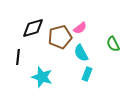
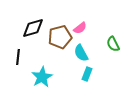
cyan star: rotated 25 degrees clockwise
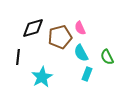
pink semicircle: rotated 104 degrees clockwise
green semicircle: moved 6 px left, 13 px down
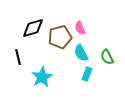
black line: rotated 21 degrees counterclockwise
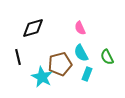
brown pentagon: moved 27 px down
cyan star: rotated 15 degrees counterclockwise
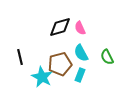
black diamond: moved 27 px right, 1 px up
black line: moved 2 px right
cyan rectangle: moved 7 px left, 1 px down
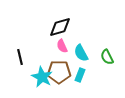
pink semicircle: moved 18 px left, 18 px down
brown pentagon: moved 1 px left, 8 px down; rotated 15 degrees clockwise
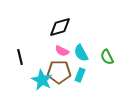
pink semicircle: moved 5 px down; rotated 40 degrees counterclockwise
cyan star: moved 3 px down
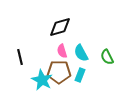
pink semicircle: rotated 48 degrees clockwise
